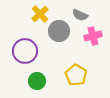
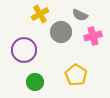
yellow cross: rotated 12 degrees clockwise
gray circle: moved 2 px right, 1 px down
purple circle: moved 1 px left, 1 px up
green circle: moved 2 px left, 1 px down
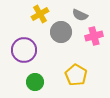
pink cross: moved 1 px right
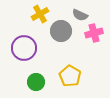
gray circle: moved 1 px up
pink cross: moved 3 px up
purple circle: moved 2 px up
yellow pentagon: moved 6 px left, 1 px down
green circle: moved 1 px right
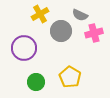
yellow pentagon: moved 1 px down
